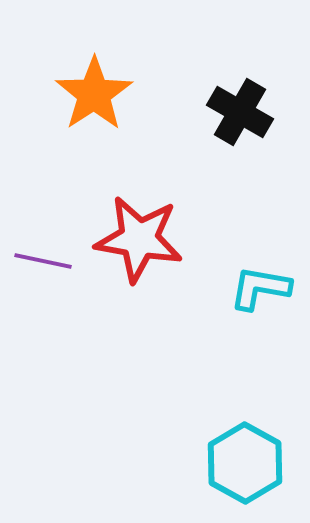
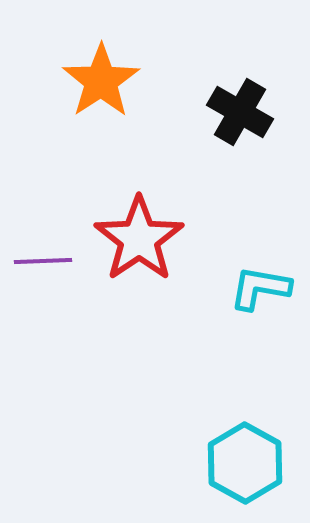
orange star: moved 7 px right, 13 px up
red star: rotated 28 degrees clockwise
purple line: rotated 14 degrees counterclockwise
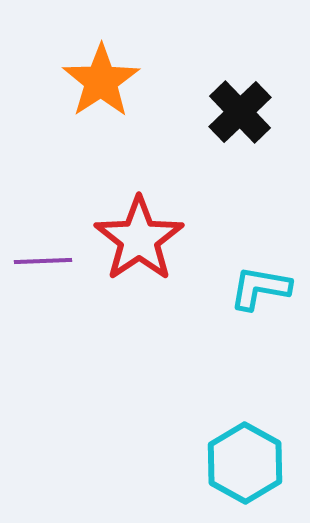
black cross: rotated 16 degrees clockwise
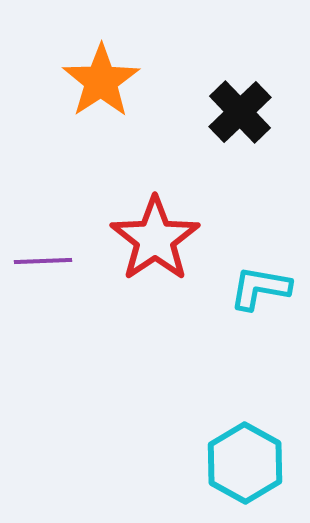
red star: moved 16 px right
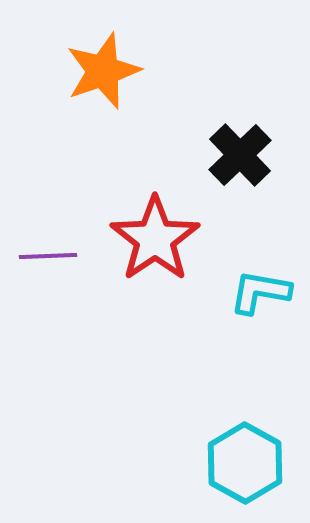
orange star: moved 2 px right, 10 px up; rotated 14 degrees clockwise
black cross: moved 43 px down
purple line: moved 5 px right, 5 px up
cyan L-shape: moved 4 px down
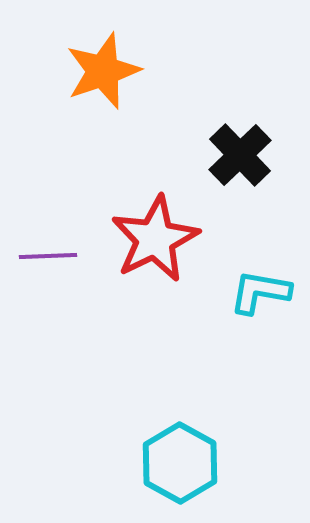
red star: rotated 8 degrees clockwise
cyan hexagon: moved 65 px left
